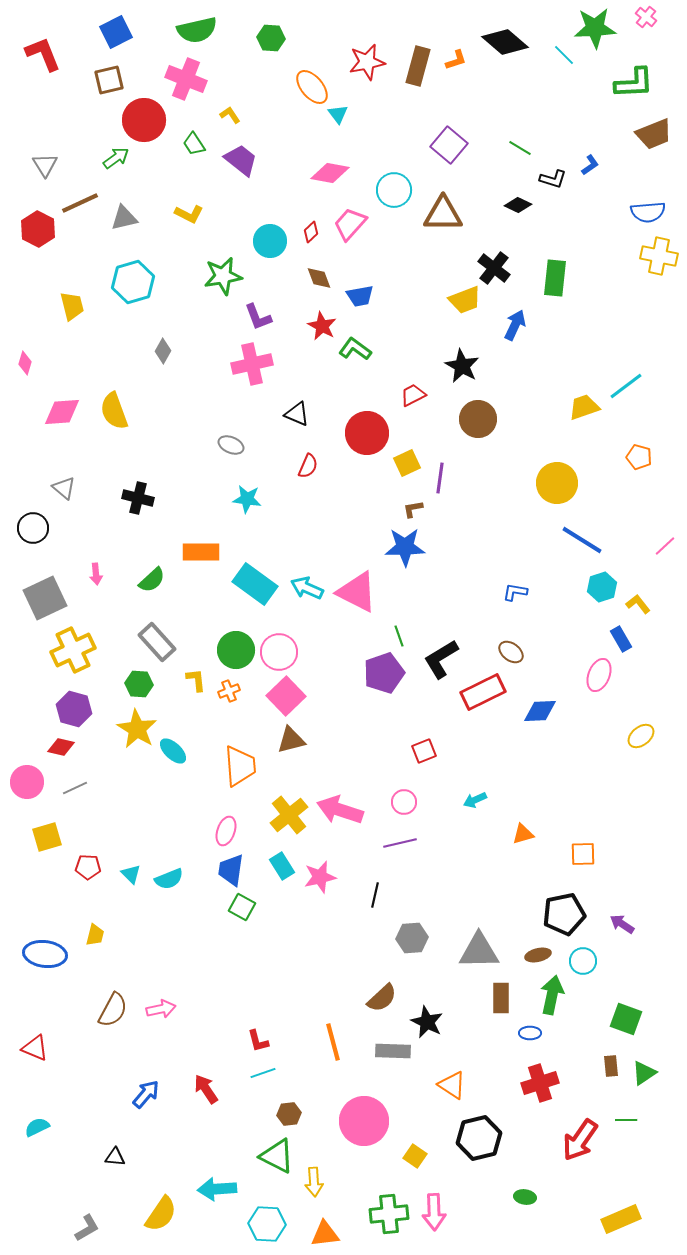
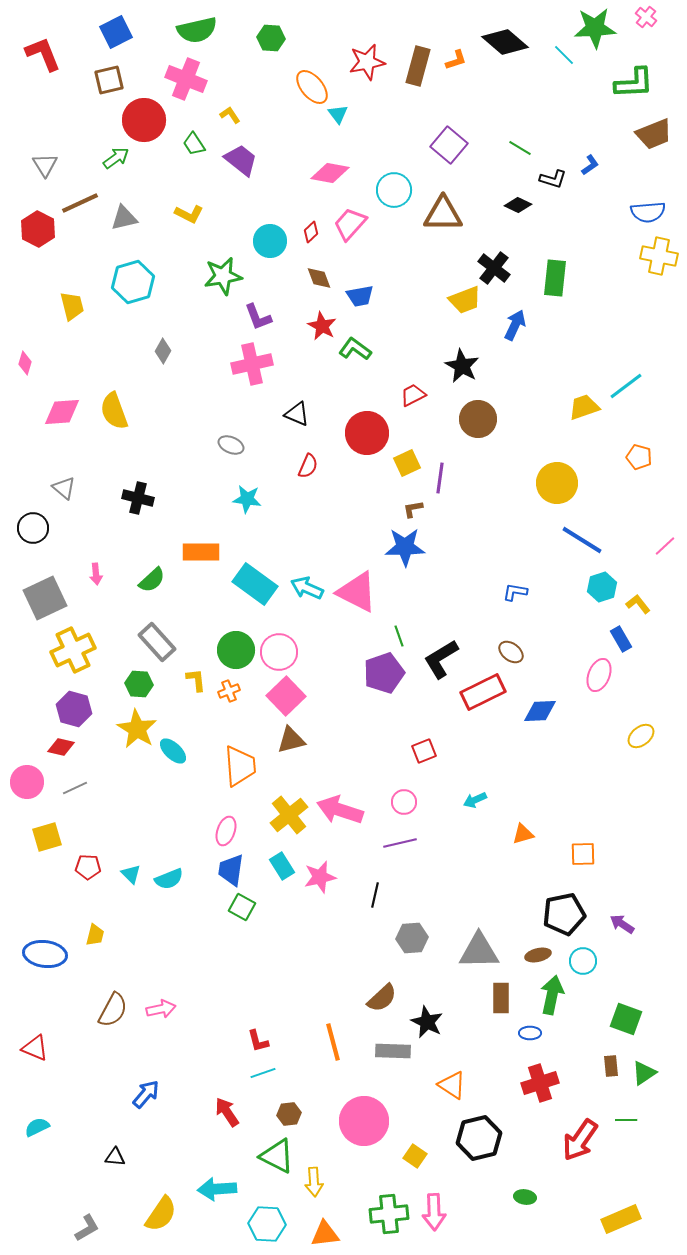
red arrow at (206, 1089): moved 21 px right, 23 px down
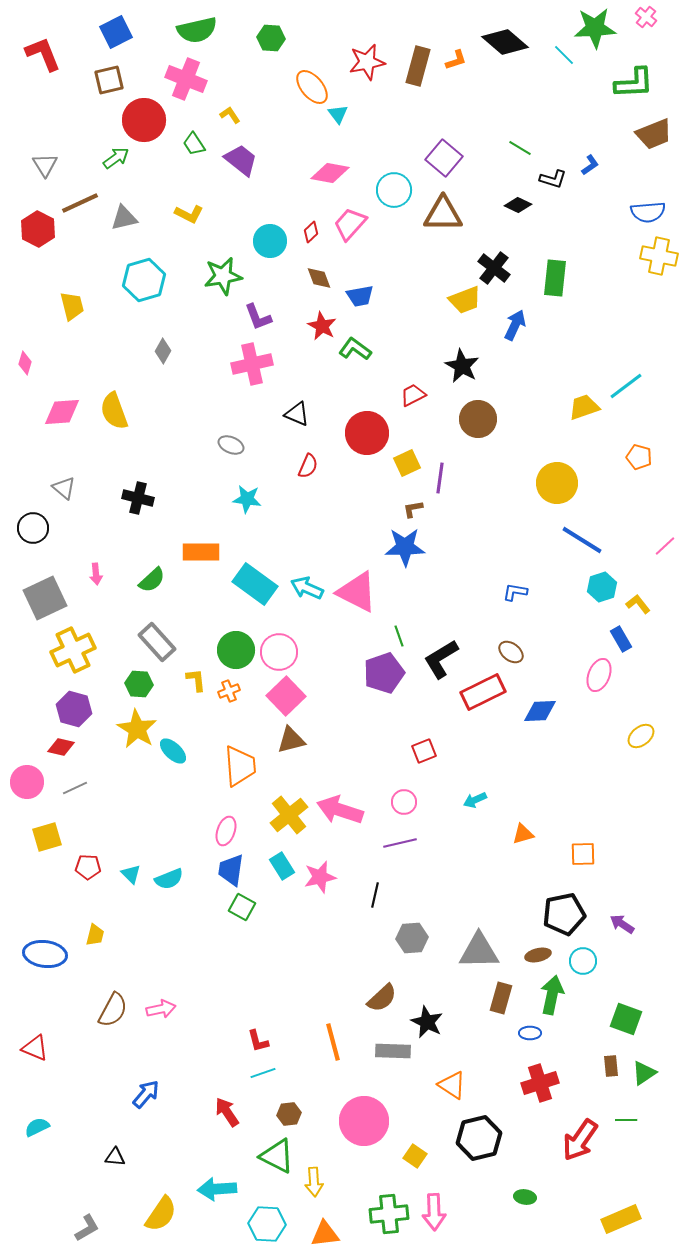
purple square at (449, 145): moved 5 px left, 13 px down
cyan hexagon at (133, 282): moved 11 px right, 2 px up
brown rectangle at (501, 998): rotated 16 degrees clockwise
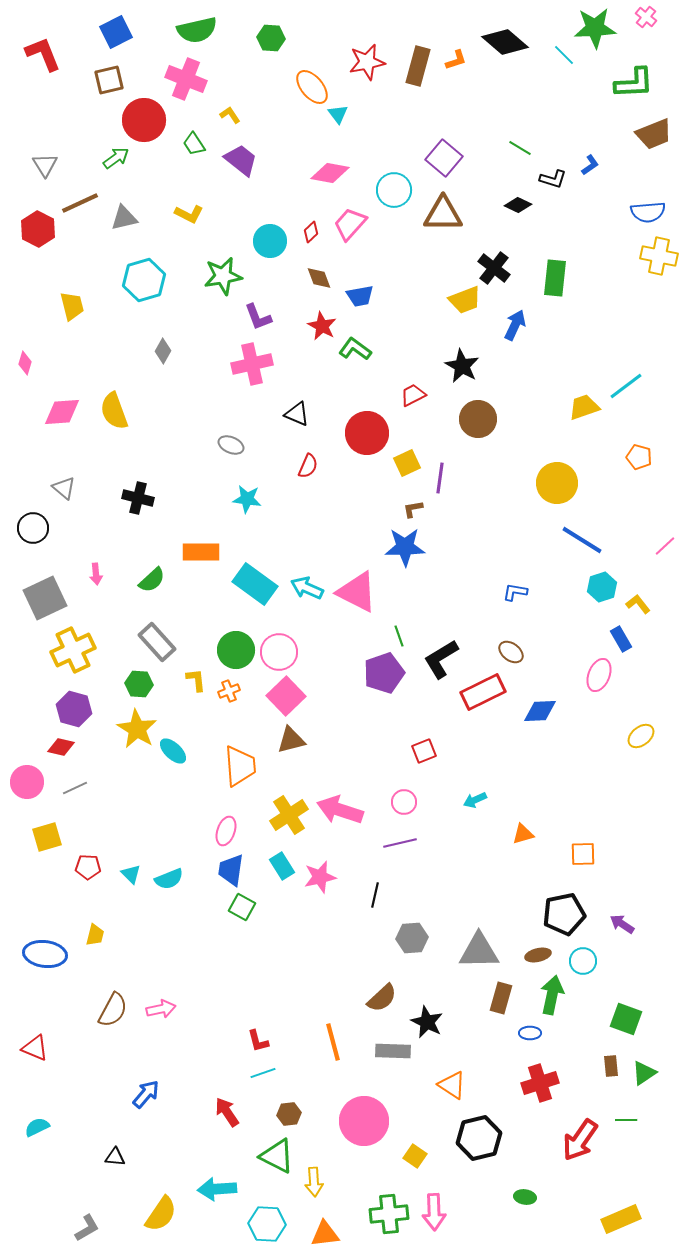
yellow cross at (289, 815): rotated 6 degrees clockwise
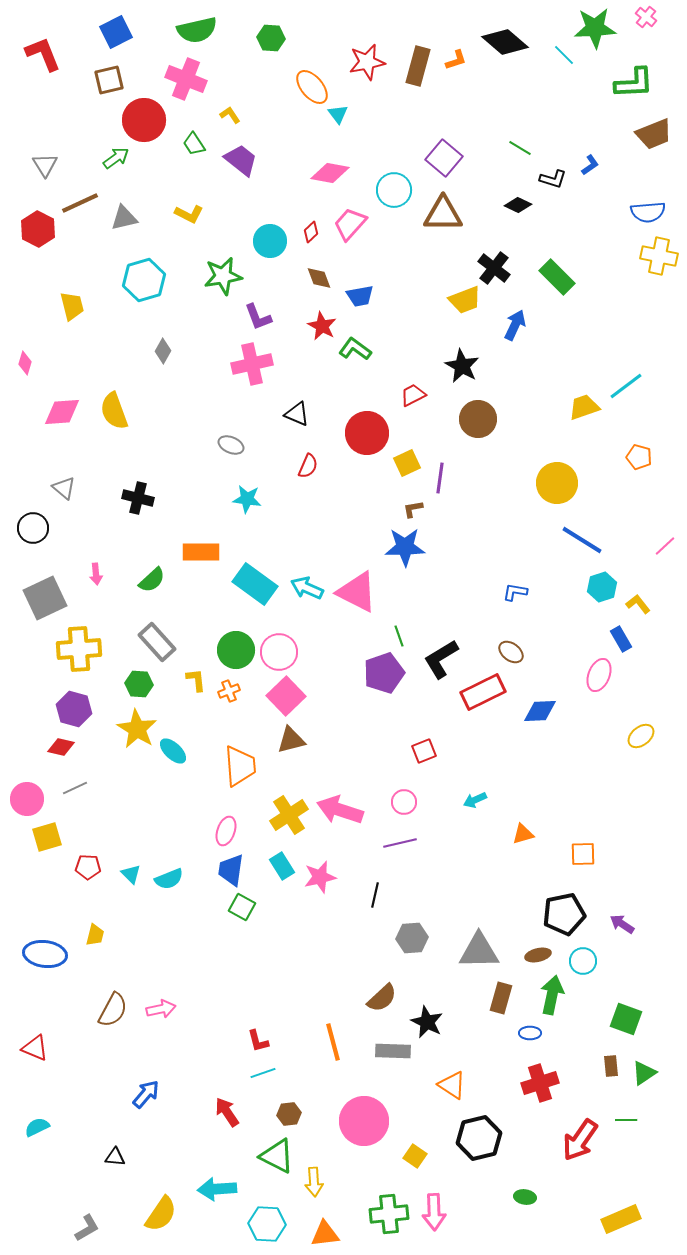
green rectangle at (555, 278): moved 2 px right, 1 px up; rotated 51 degrees counterclockwise
yellow cross at (73, 650): moved 6 px right, 1 px up; rotated 21 degrees clockwise
pink circle at (27, 782): moved 17 px down
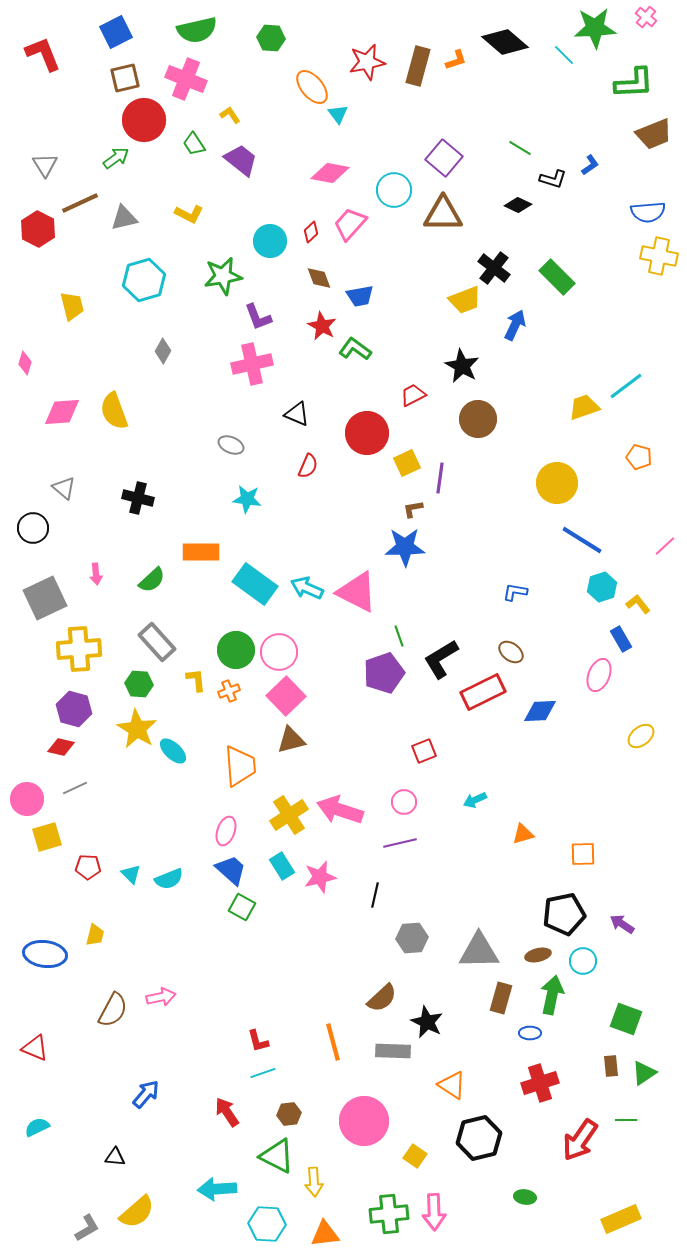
brown square at (109, 80): moved 16 px right, 2 px up
blue trapezoid at (231, 870): rotated 124 degrees clockwise
pink arrow at (161, 1009): moved 12 px up
yellow semicircle at (161, 1214): moved 24 px left, 2 px up; rotated 15 degrees clockwise
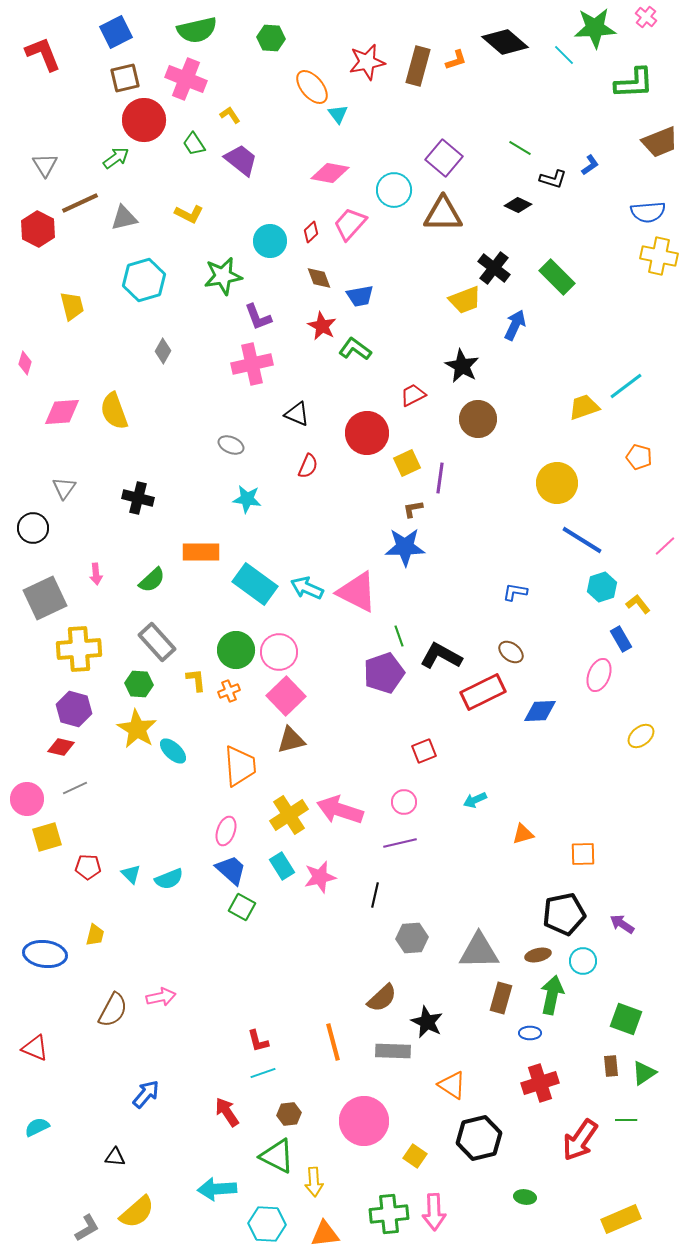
brown trapezoid at (654, 134): moved 6 px right, 8 px down
gray triangle at (64, 488): rotated 25 degrees clockwise
black L-shape at (441, 659): moved 3 px up; rotated 60 degrees clockwise
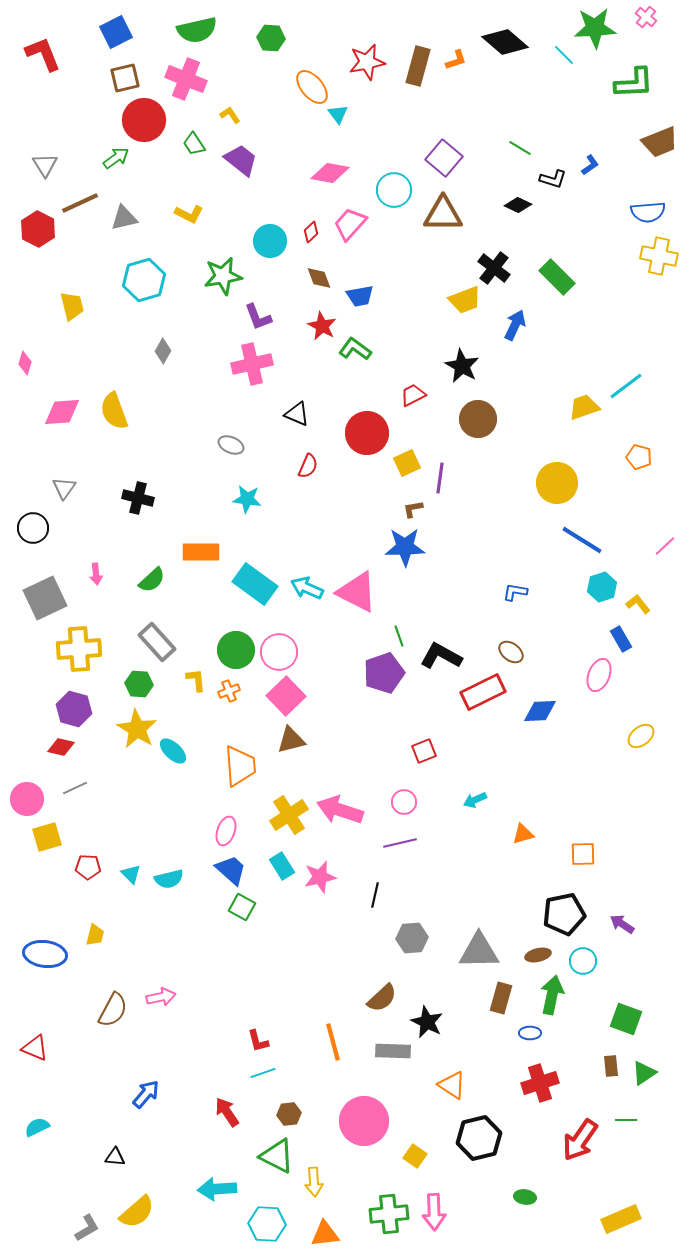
cyan semicircle at (169, 879): rotated 8 degrees clockwise
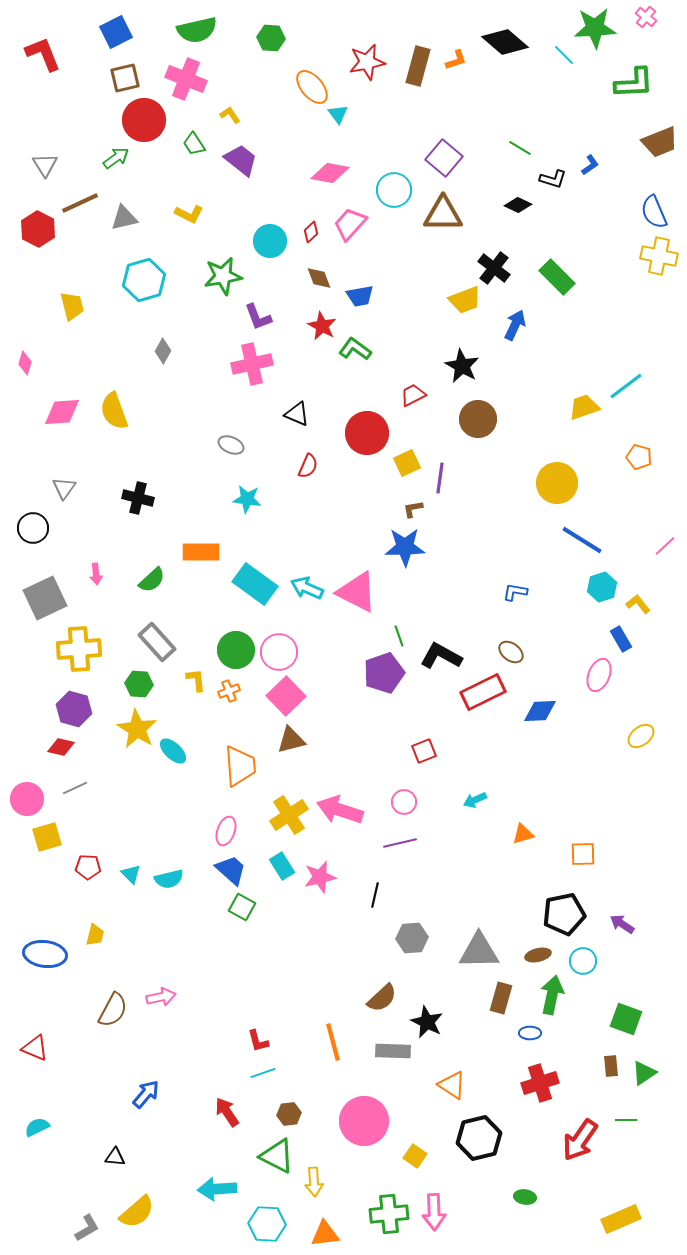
blue semicircle at (648, 212): moved 6 px right; rotated 72 degrees clockwise
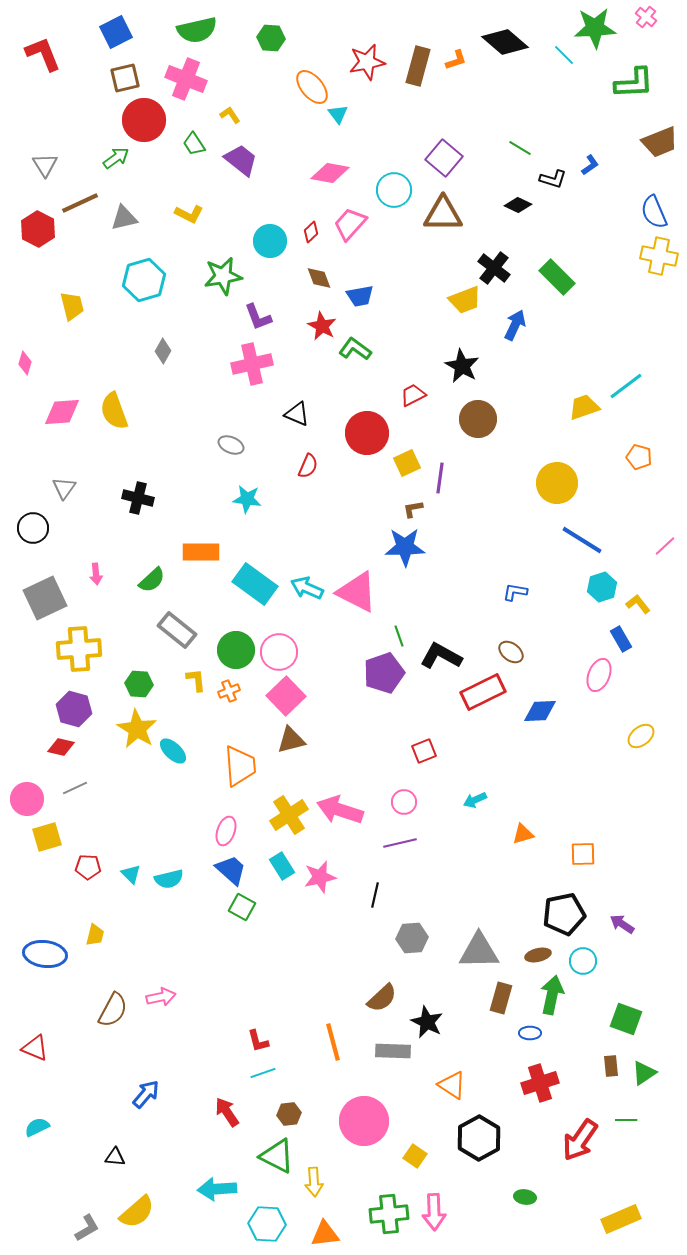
gray rectangle at (157, 642): moved 20 px right, 12 px up; rotated 9 degrees counterclockwise
black hexagon at (479, 1138): rotated 15 degrees counterclockwise
